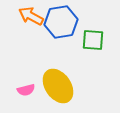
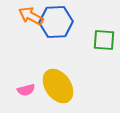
blue hexagon: moved 5 px left; rotated 8 degrees clockwise
green square: moved 11 px right
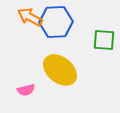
orange arrow: moved 1 px left, 1 px down
yellow ellipse: moved 2 px right, 16 px up; rotated 16 degrees counterclockwise
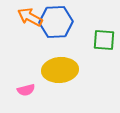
yellow ellipse: rotated 44 degrees counterclockwise
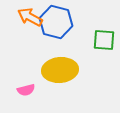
blue hexagon: rotated 16 degrees clockwise
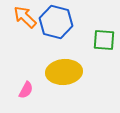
orange arrow: moved 5 px left; rotated 15 degrees clockwise
yellow ellipse: moved 4 px right, 2 px down
pink semicircle: rotated 48 degrees counterclockwise
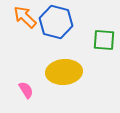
pink semicircle: rotated 60 degrees counterclockwise
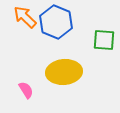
blue hexagon: rotated 8 degrees clockwise
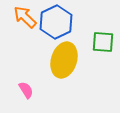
blue hexagon: rotated 12 degrees clockwise
green square: moved 1 px left, 2 px down
yellow ellipse: moved 12 px up; rotated 68 degrees counterclockwise
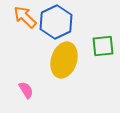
green square: moved 4 px down; rotated 10 degrees counterclockwise
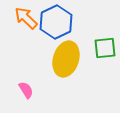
orange arrow: moved 1 px right, 1 px down
green square: moved 2 px right, 2 px down
yellow ellipse: moved 2 px right, 1 px up
